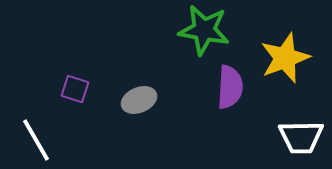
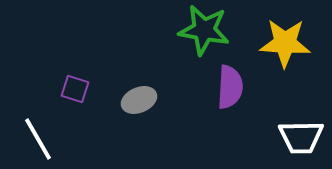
yellow star: moved 15 px up; rotated 24 degrees clockwise
white line: moved 2 px right, 1 px up
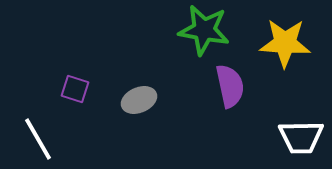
purple semicircle: moved 1 px up; rotated 15 degrees counterclockwise
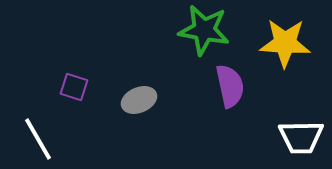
purple square: moved 1 px left, 2 px up
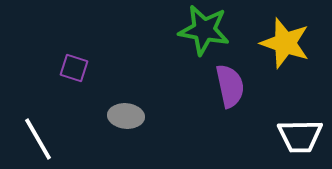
yellow star: rotated 15 degrees clockwise
purple square: moved 19 px up
gray ellipse: moved 13 px left, 16 px down; rotated 28 degrees clockwise
white trapezoid: moved 1 px left, 1 px up
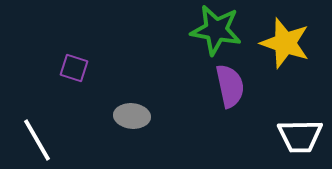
green star: moved 12 px right
gray ellipse: moved 6 px right
white line: moved 1 px left, 1 px down
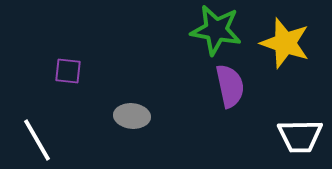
purple square: moved 6 px left, 3 px down; rotated 12 degrees counterclockwise
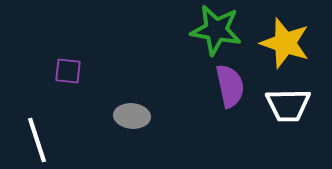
white trapezoid: moved 12 px left, 31 px up
white line: rotated 12 degrees clockwise
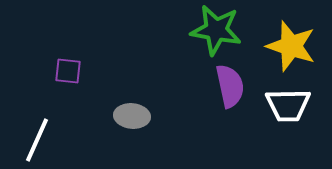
yellow star: moved 6 px right, 3 px down
white line: rotated 42 degrees clockwise
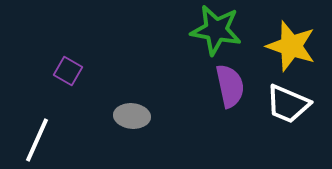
purple square: rotated 24 degrees clockwise
white trapezoid: moved 1 px up; rotated 24 degrees clockwise
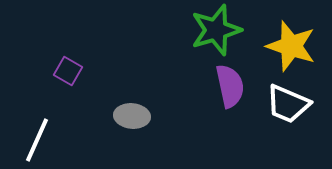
green star: rotated 27 degrees counterclockwise
